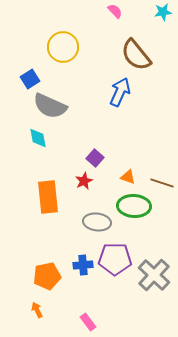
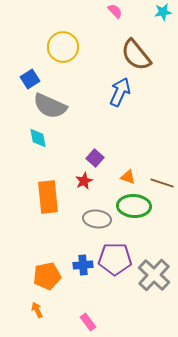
gray ellipse: moved 3 px up
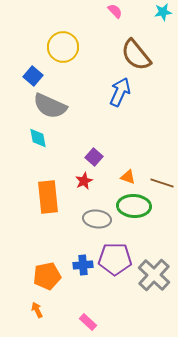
blue square: moved 3 px right, 3 px up; rotated 18 degrees counterclockwise
purple square: moved 1 px left, 1 px up
pink rectangle: rotated 12 degrees counterclockwise
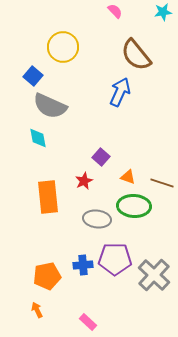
purple square: moved 7 px right
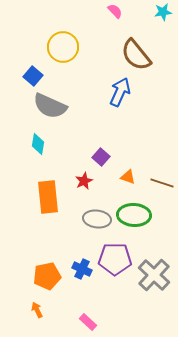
cyan diamond: moved 6 px down; rotated 20 degrees clockwise
green ellipse: moved 9 px down
blue cross: moved 1 px left, 4 px down; rotated 30 degrees clockwise
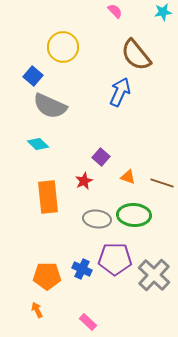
cyan diamond: rotated 55 degrees counterclockwise
orange pentagon: rotated 12 degrees clockwise
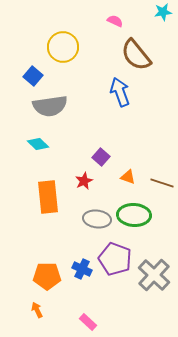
pink semicircle: moved 10 px down; rotated 21 degrees counterclockwise
blue arrow: rotated 44 degrees counterclockwise
gray semicircle: rotated 32 degrees counterclockwise
purple pentagon: rotated 20 degrees clockwise
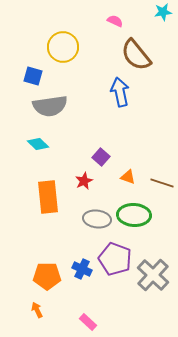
blue square: rotated 24 degrees counterclockwise
blue arrow: rotated 8 degrees clockwise
gray cross: moved 1 px left
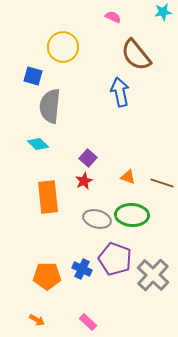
pink semicircle: moved 2 px left, 4 px up
gray semicircle: rotated 104 degrees clockwise
purple square: moved 13 px left, 1 px down
green ellipse: moved 2 px left
gray ellipse: rotated 8 degrees clockwise
orange arrow: moved 10 px down; rotated 147 degrees clockwise
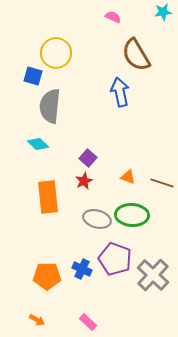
yellow circle: moved 7 px left, 6 px down
brown semicircle: rotated 8 degrees clockwise
